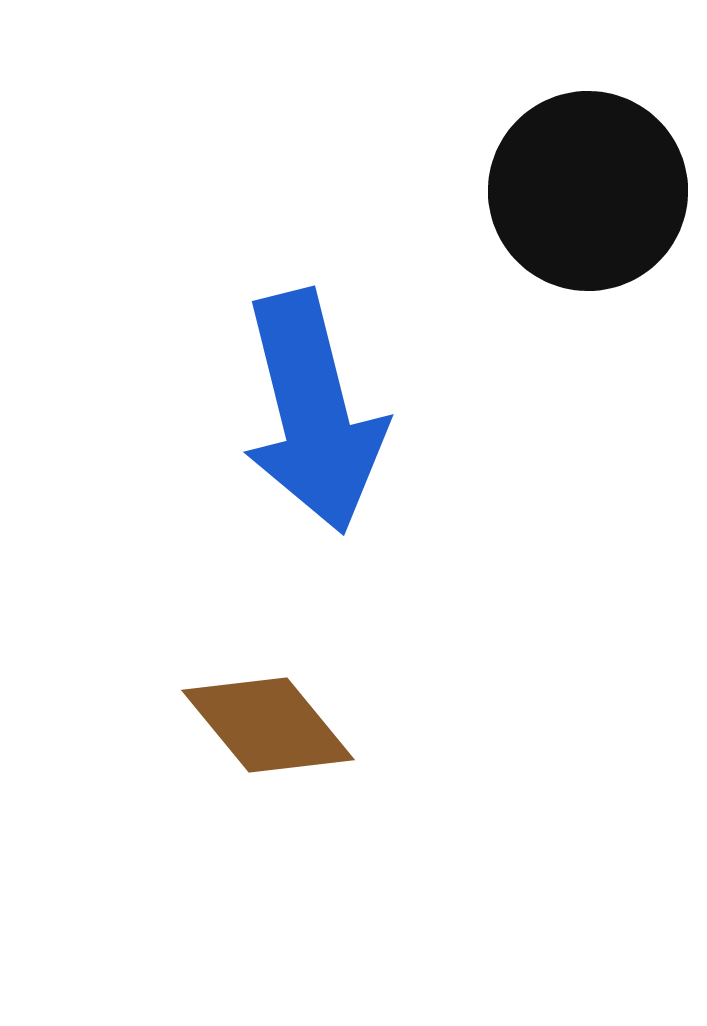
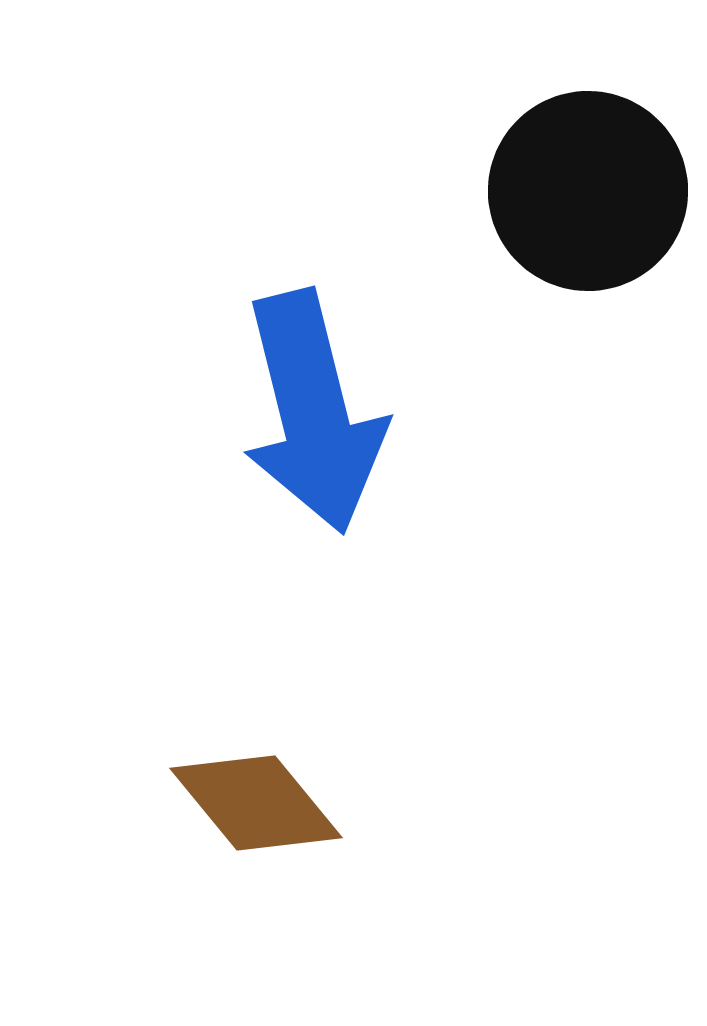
brown diamond: moved 12 px left, 78 px down
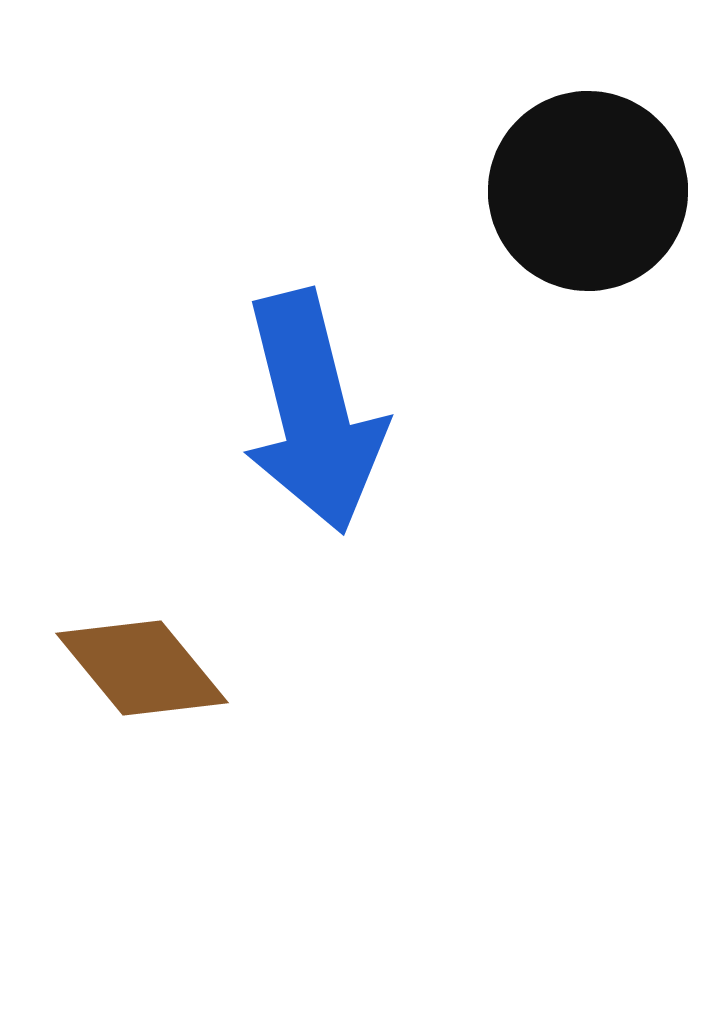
brown diamond: moved 114 px left, 135 px up
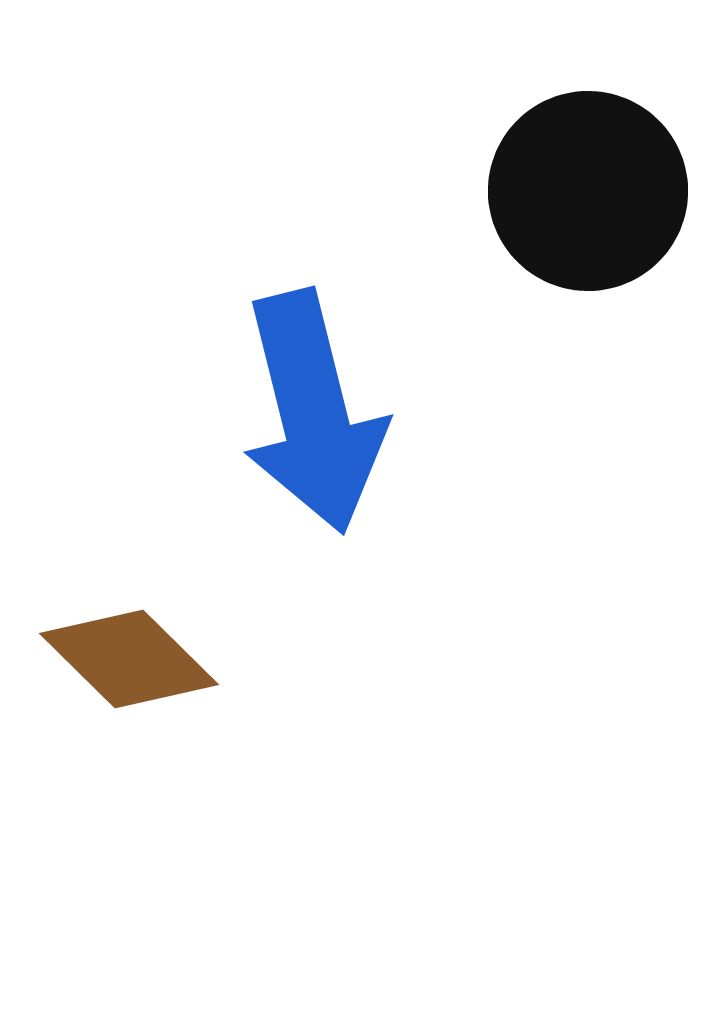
brown diamond: moved 13 px left, 9 px up; rotated 6 degrees counterclockwise
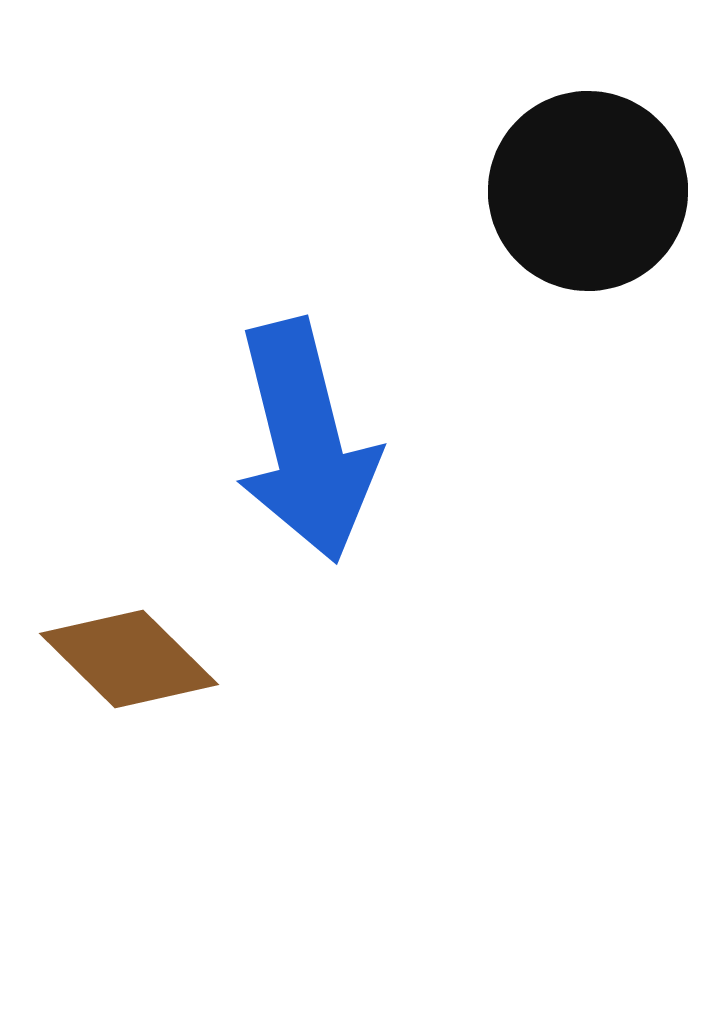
blue arrow: moved 7 px left, 29 px down
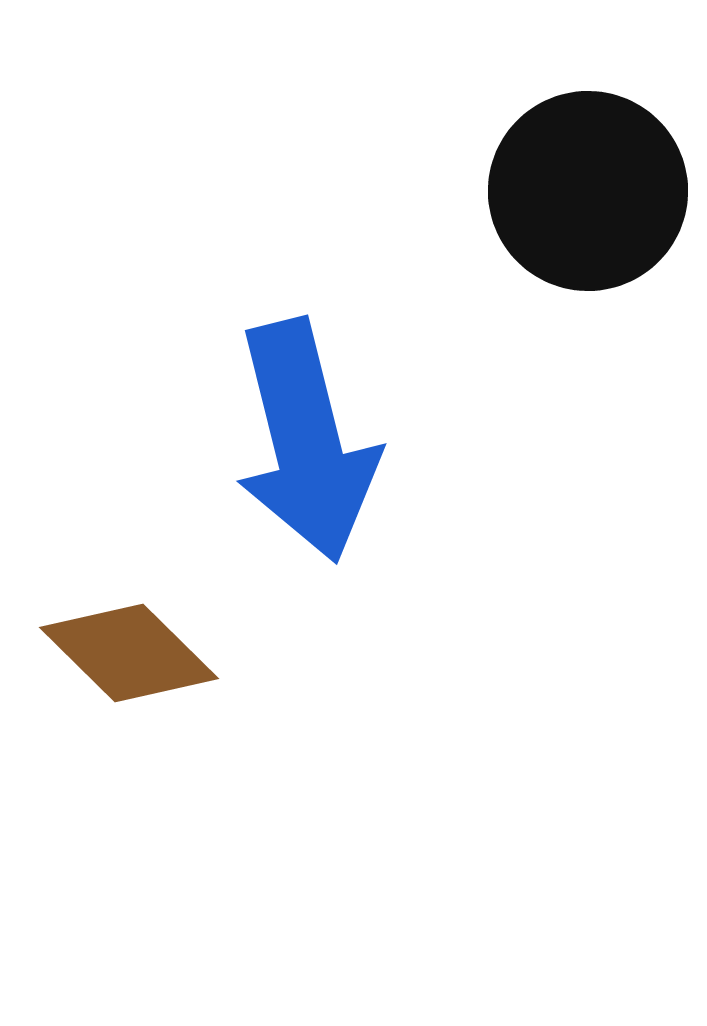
brown diamond: moved 6 px up
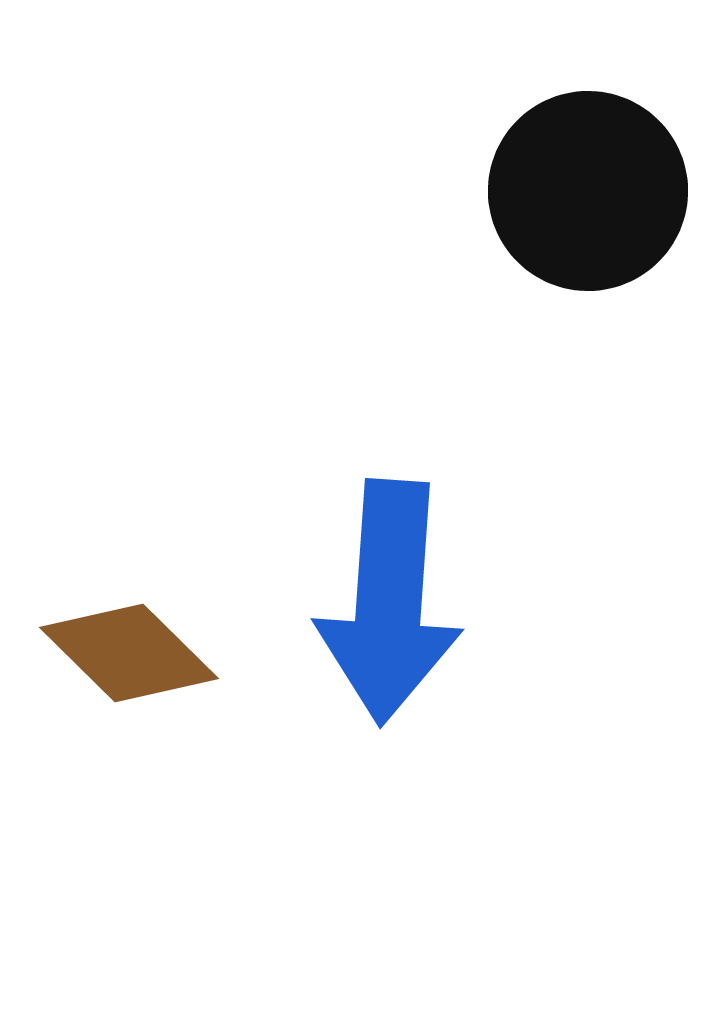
blue arrow: moved 83 px right, 161 px down; rotated 18 degrees clockwise
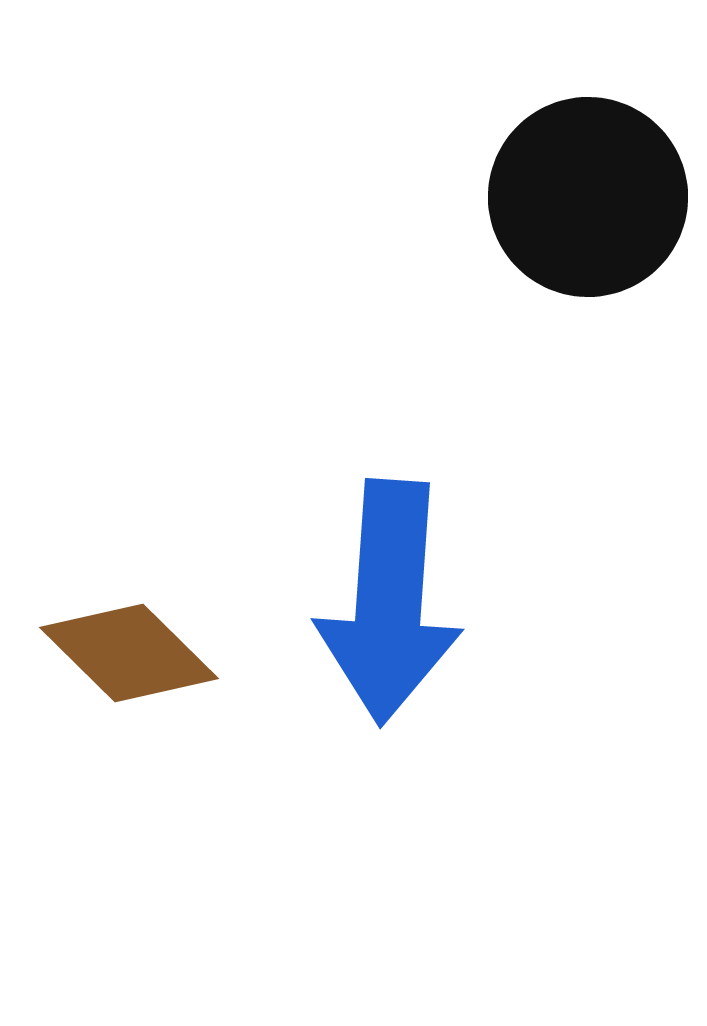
black circle: moved 6 px down
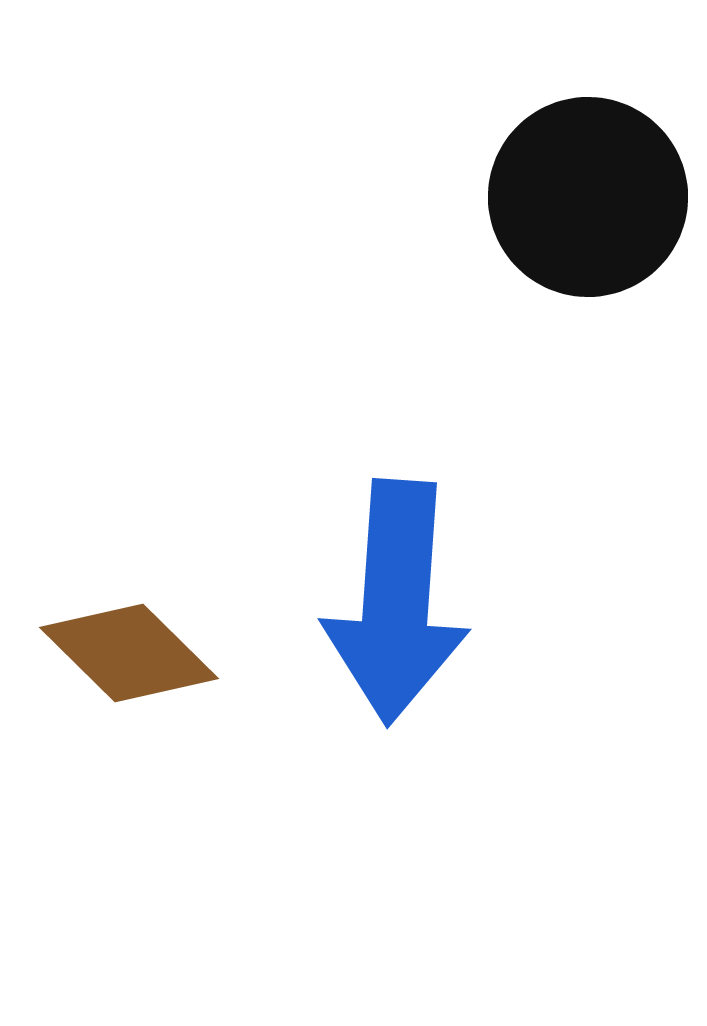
blue arrow: moved 7 px right
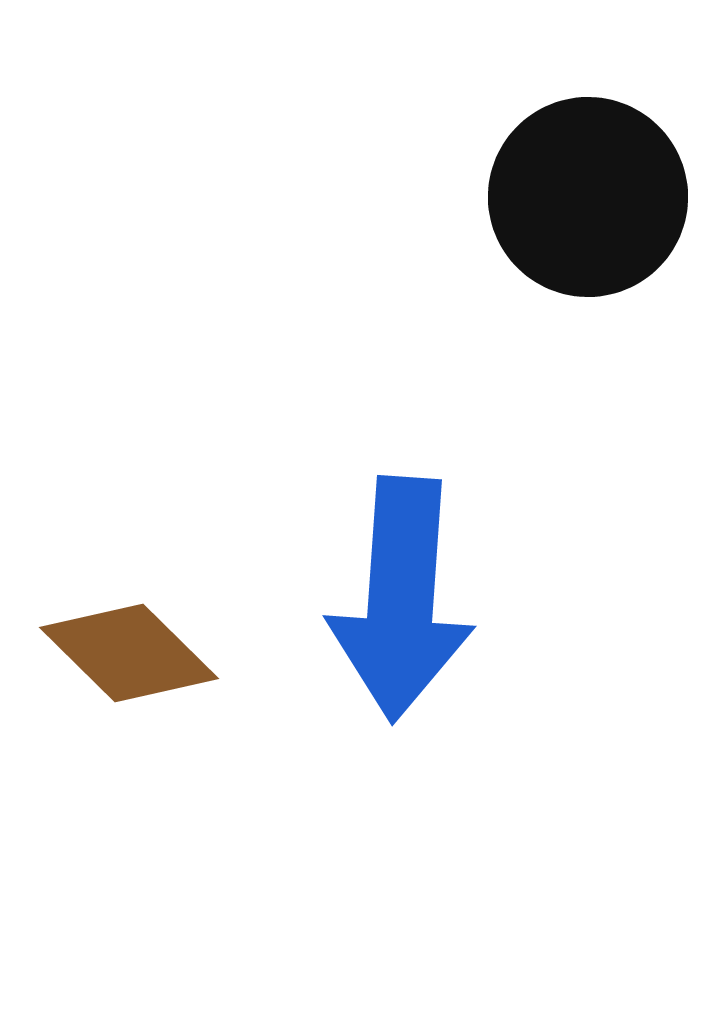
blue arrow: moved 5 px right, 3 px up
